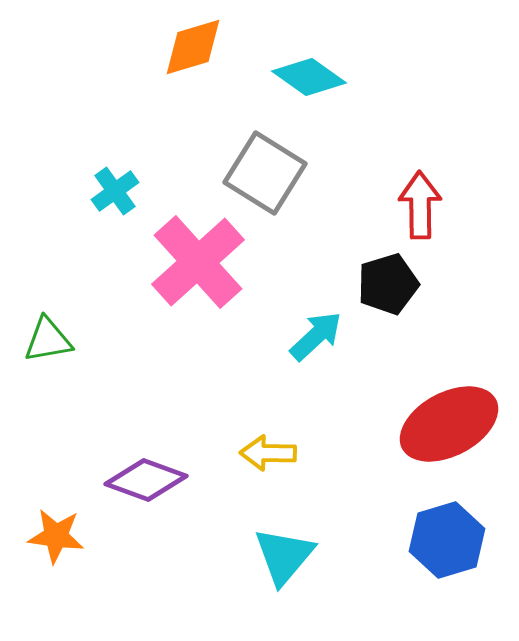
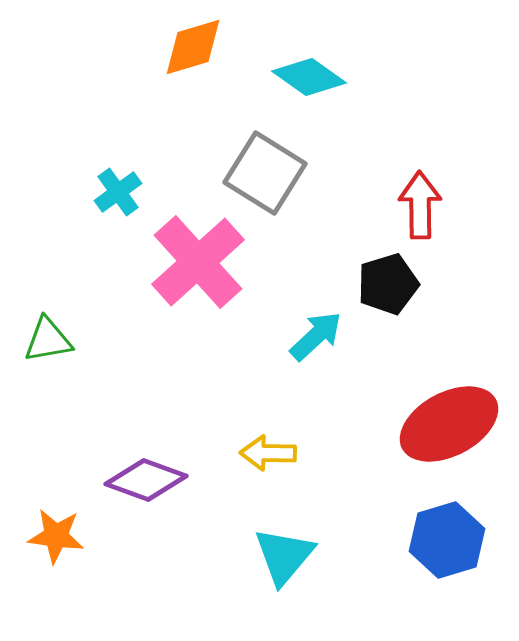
cyan cross: moved 3 px right, 1 px down
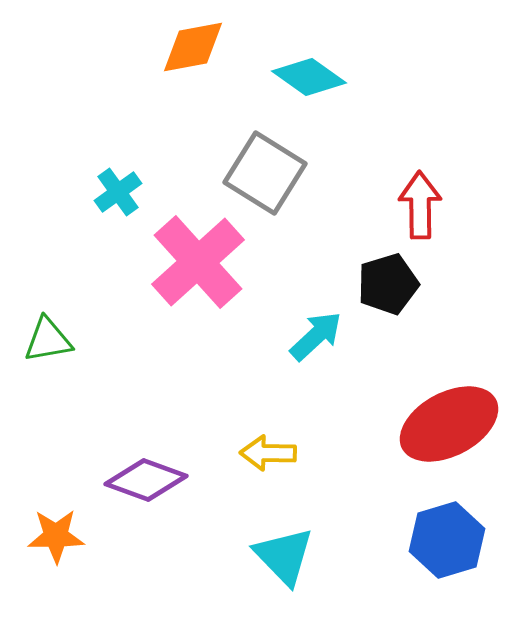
orange diamond: rotated 6 degrees clockwise
orange star: rotated 8 degrees counterclockwise
cyan triangle: rotated 24 degrees counterclockwise
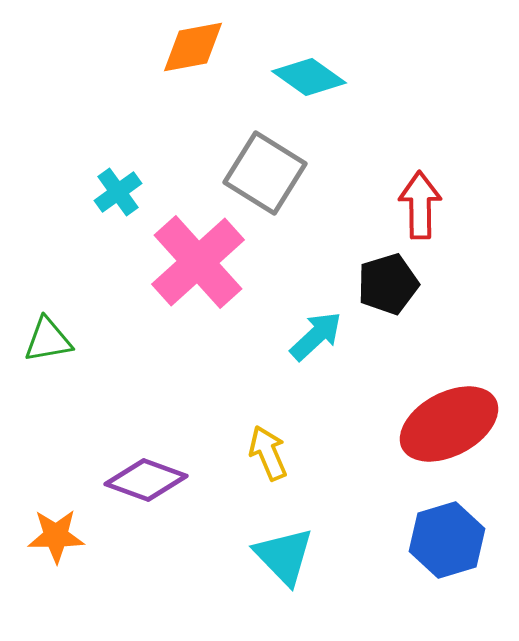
yellow arrow: rotated 66 degrees clockwise
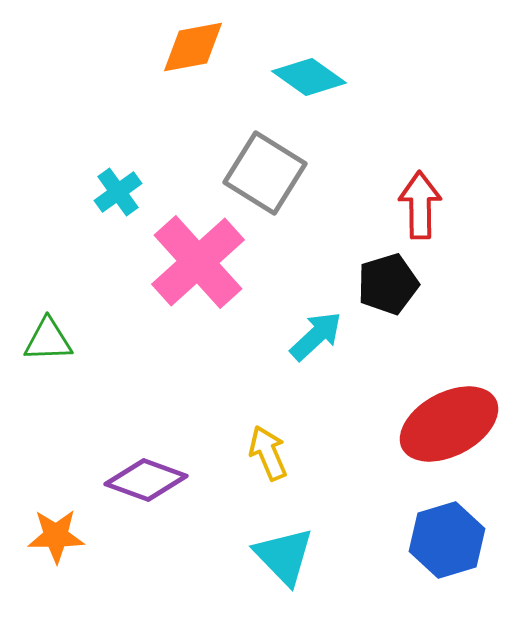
green triangle: rotated 8 degrees clockwise
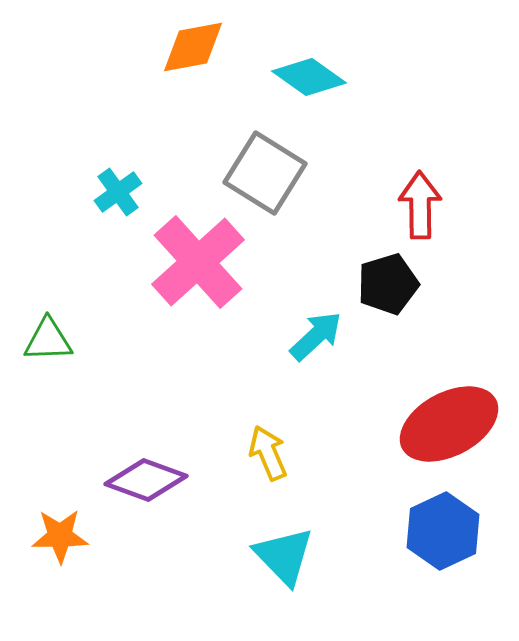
orange star: moved 4 px right
blue hexagon: moved 4 px left, 9 px up; rotated 8 degrees counterclockwise
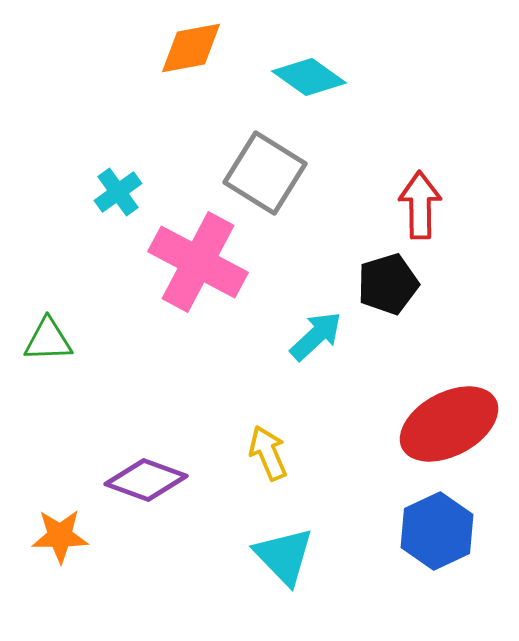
orange diamond: moved 2 px left, 1 px down
pink cross: rotated 20 degrees counterclockwise
blue hexagon: moved 6 px left
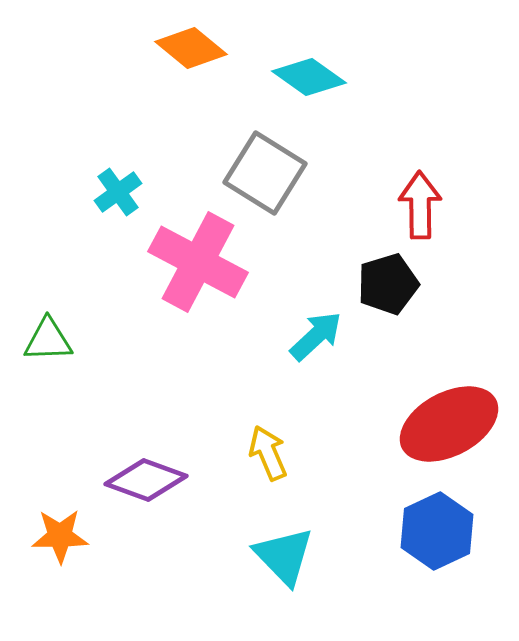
orange diamond: rotated 50 degrees clockwise
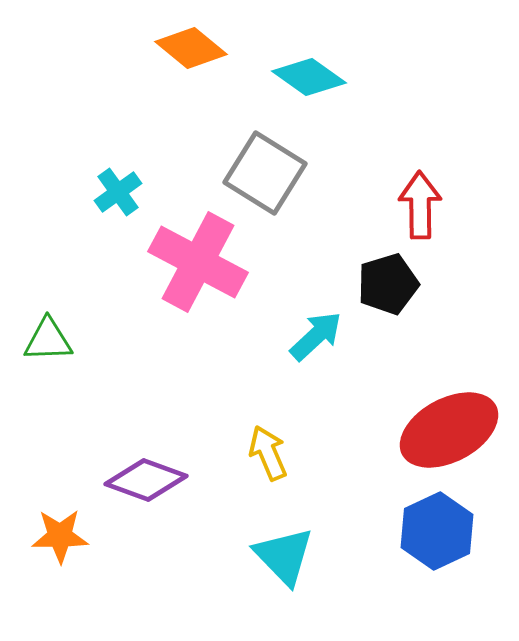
red ellipse: moved 6 px down
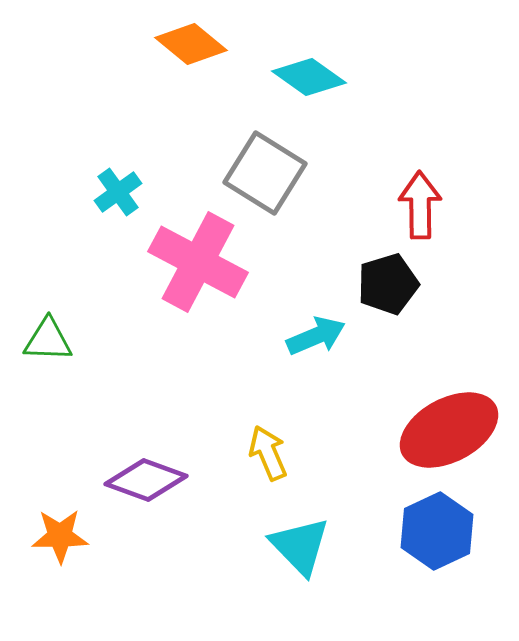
orange diamond: moved 4 px up
cyan arrow: rotated 20 degrees clockwise
green triangle: rotated 4 degrees clockwise
cyan triangle: moved 16 px right, 10 px up
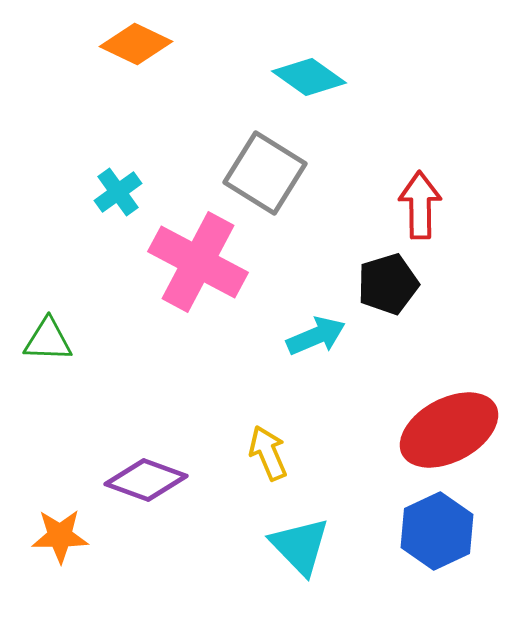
orange diamond: moved 55 px left; rotated 14 degrees counterclockwise
